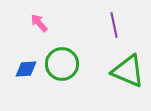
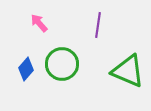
purple line: moved 16 px left; rotated 20 degrees clockwise
blue diamond: rotated 45 degrees counterclockwise
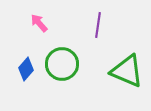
green triangle: moved 1 px left
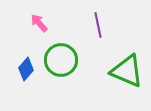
purple line: rotated 20 degrees counterclockwise
green circle: moved 1 px left, 4 px up
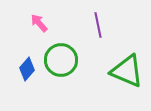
blue diamond: moved 1 px right
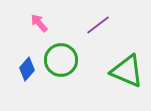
purple line: rotated 65 degrees clockwise
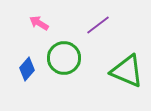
pink arrow: rotated 18 degrees counterclockwise
green circle: moved 3 px right, 2 px up
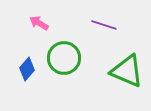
purple line: moved 6 px right; rotated 55 degrees clockwise
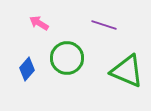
green circle: moved 3 px right
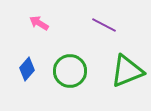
purple line: rotated 10 degrees clockwise
green circle: moved 3 px right, 13 px down
green triangle: rotated 45 degrees counterclockwise
